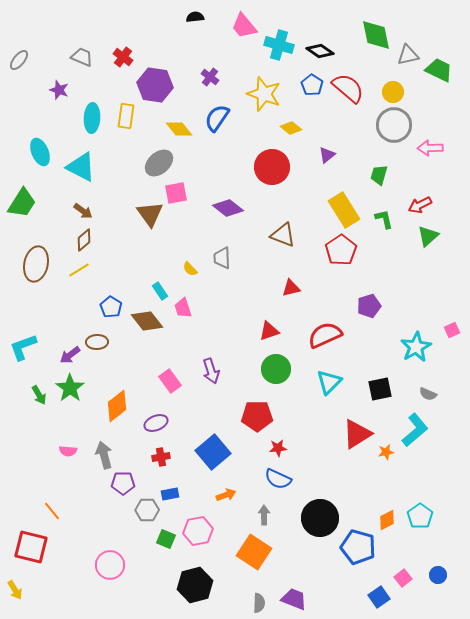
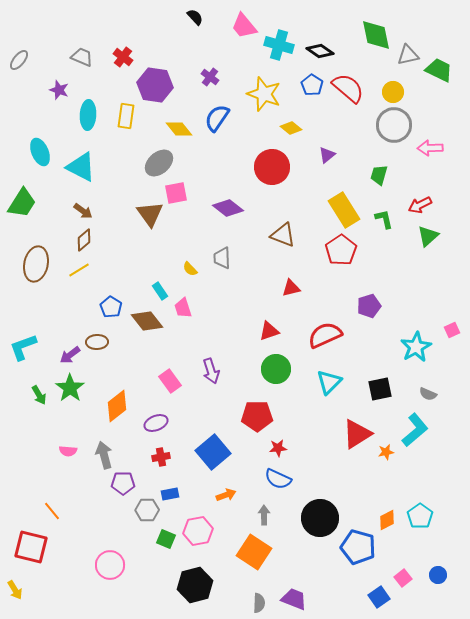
black semicircle at (195, 17): rotated 54 degrees clockwise
cyan ellipse at (92, 118): moved 4 px left, 3 px up
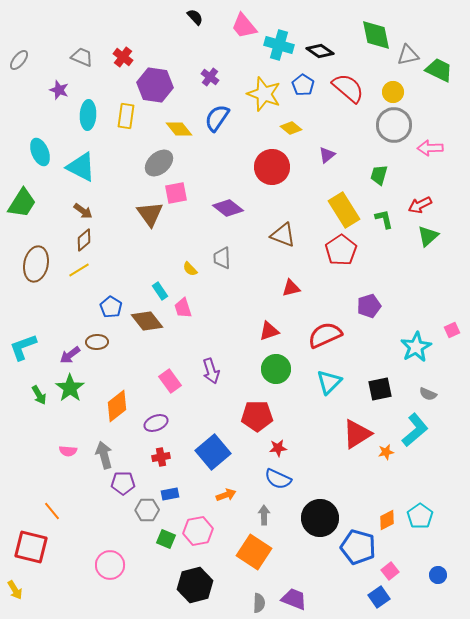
blue pentagon at (312, 85): moved 9 px left
pink square at (403, 578): moved 13 px left, 7 px up
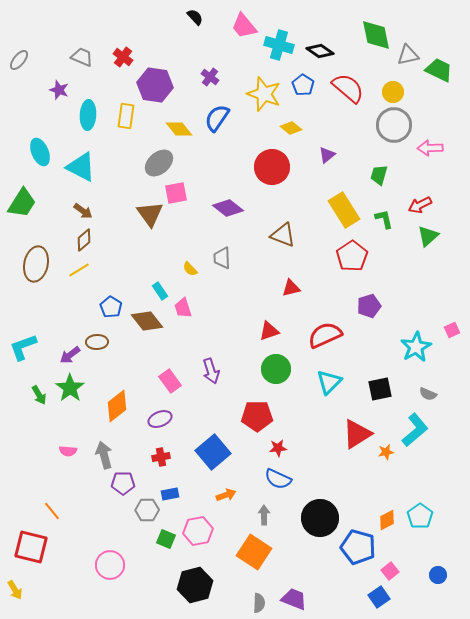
red pentagon at (341, 250): moved 11 px right, 6 px down
purple ellipse at (156, 423): moved 4 px right, 4 px up
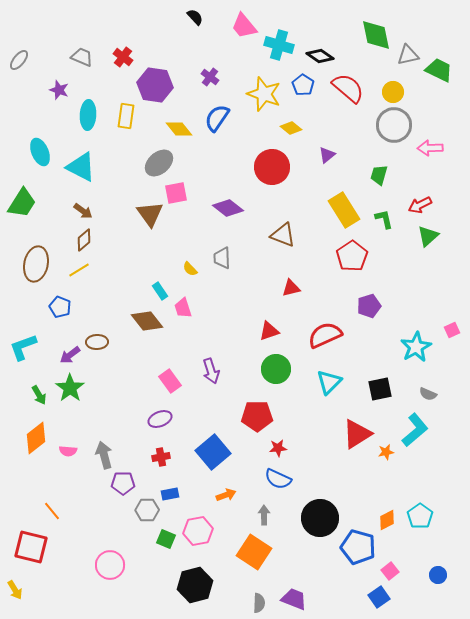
black diamond at (320, 51): moved 5 px down
blue pentagon at (111, 307): moved 51 px left; rotated 10 degrees counterclockwise
orange diamond at (117, 406): moved 81 px left, 32 px down
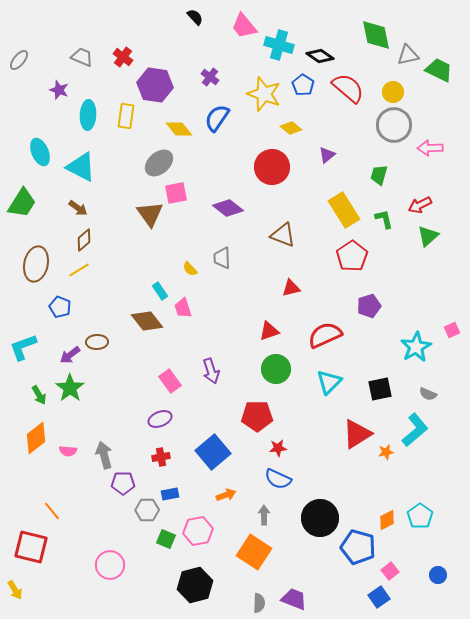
brown arrow at (83, 211): moved 5 px left, 3 px up
